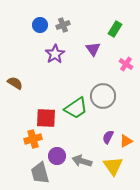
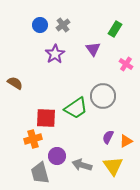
gray cross: rotated 16 degrees counterclockwise
gray arrow: moved 4 px down
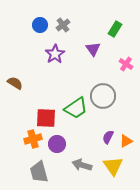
purple circle: moved 12 px up
gray trapezoid: moved 1 px left, 1 px up
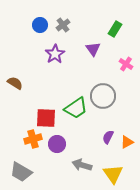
orange triangle: moved 1 px right, 1 px down
yellow triangle: moved 8 px down
gray trapezoid: moved 18 px left; rotated 45 degrees counterclockwise
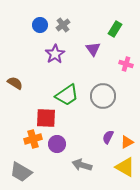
pink cross: rotated 16 degrees counterclockwise
green trapezoid: moved 9 px left, 13 px up
yellow triangle: moved 12 px right, 7 px up; rotated 25 degrees counterclockwise
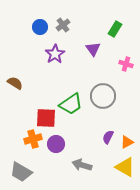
blue circle: moved 2 px down
green trapezoid: moved 4 px right, 9 px down
purple circle: moved 1 px left
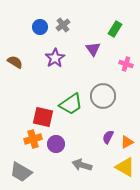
purple star: moved 4 px down
brown semicircle: moved 21 px up
red square: moved 3 px left, 1 px up; rotated 10 degrees clockwise
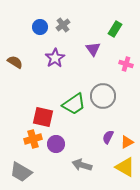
green trapezoid: moved 3 px right
